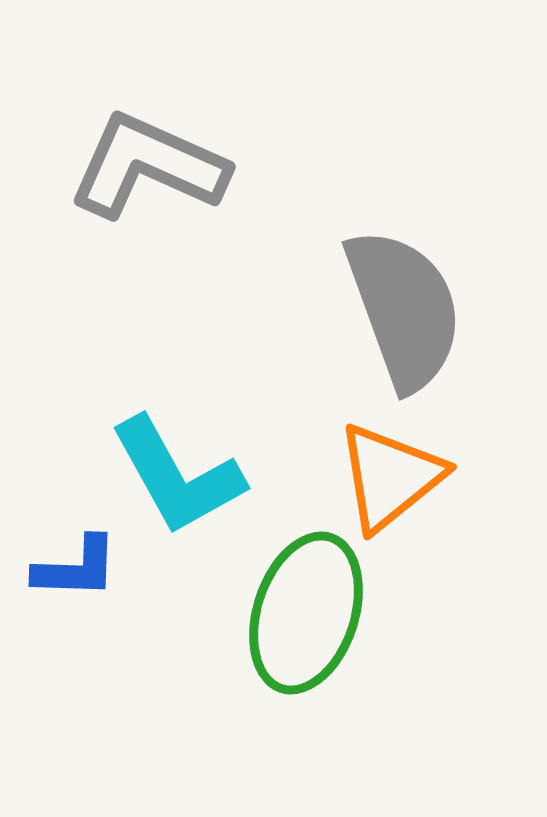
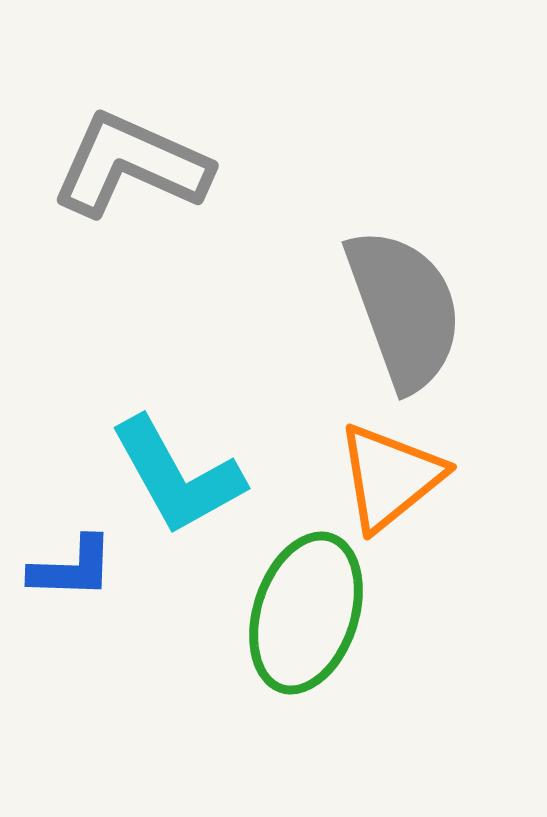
gray L-shape: moved 17 px left, 1 px up
blue L-shape: moved 4 px left
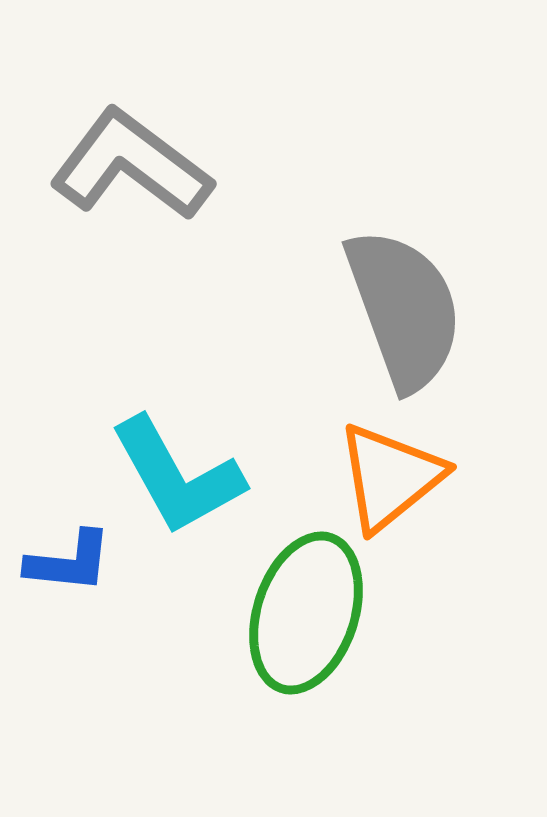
gray L-shape: rotated 13 degrees clockwise
blue L-shape: moved 3 px left, 6 px up; rotated 4 degrees clockwise
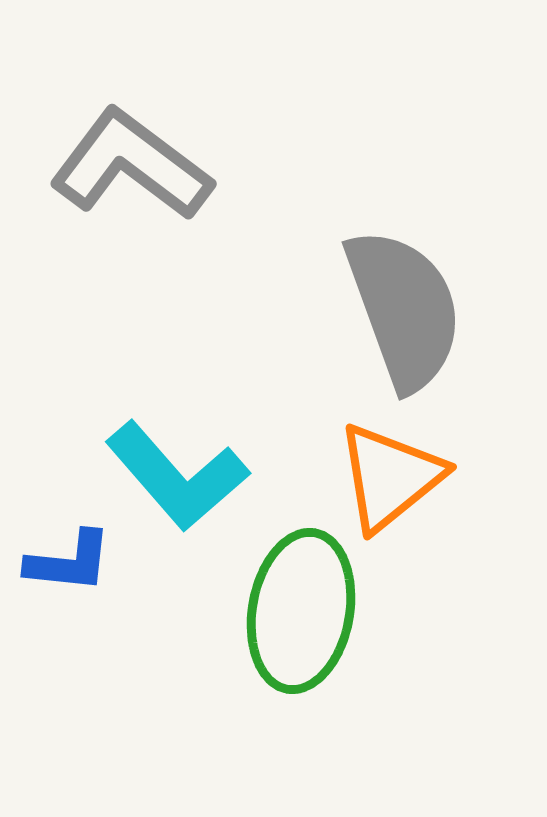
cyan L-shape: rotated 12 degrees counterclockwise
green ellipse: moved 5 px left, 2 px up; rotated 8 degrees counterclockwise
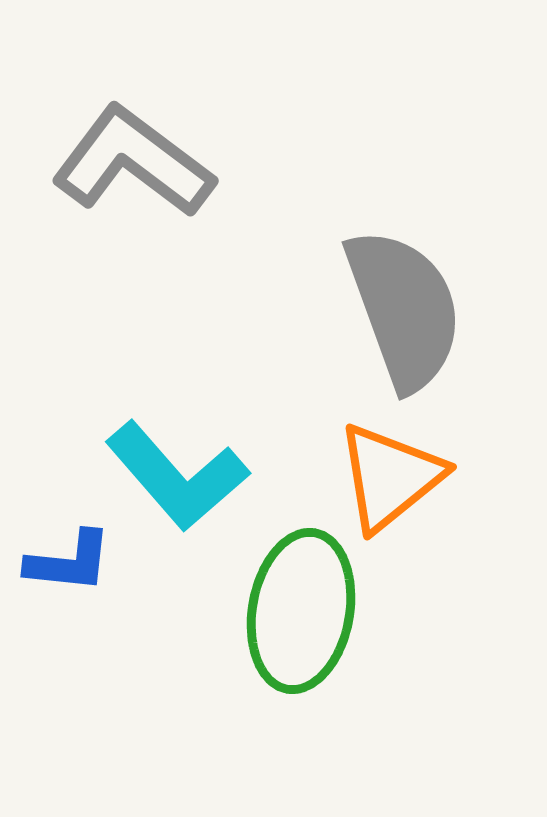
gray L-shape: moved 2 px right, 3 px up
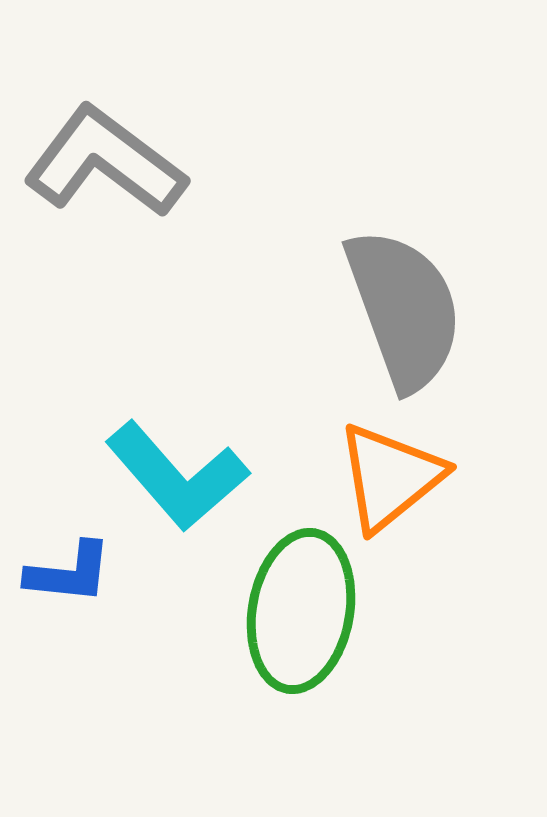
gray L-shape: moved 28 px left
blue L-shape: moved 11 px down
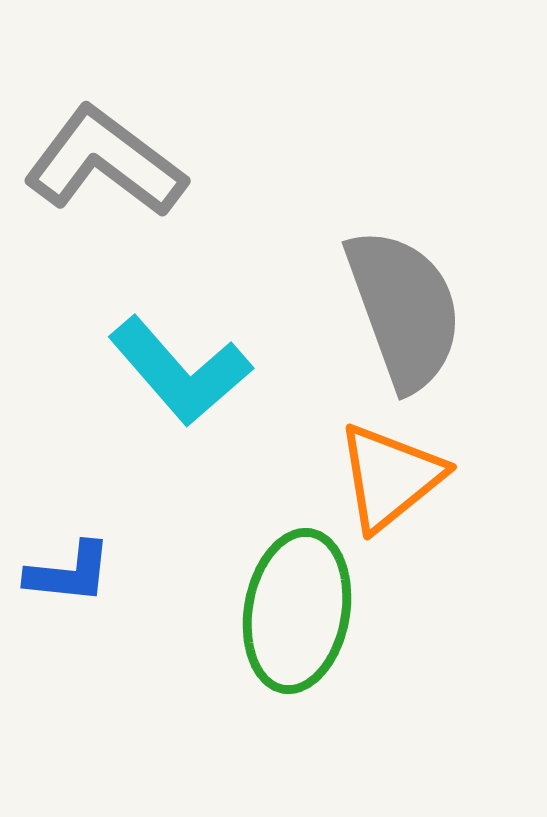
cyan L-shape: moved 3 px right, 105 px up
green ellipse: moved 4 px left
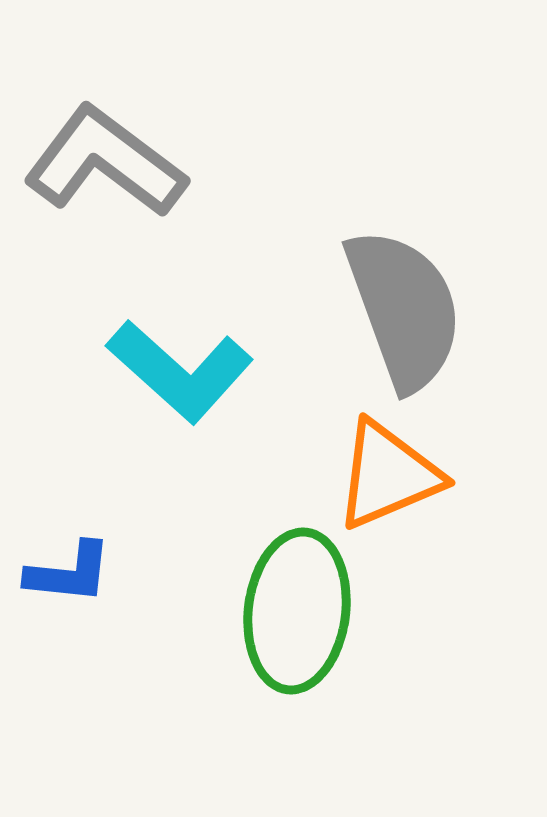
cyan L-shape: rotated 7 degrees counterclockwise
orange triangle: moved 2 px left, 2 px up; rotated 16 degrees clockwise
green ellipse: rotated 3 degrees counterclockwise
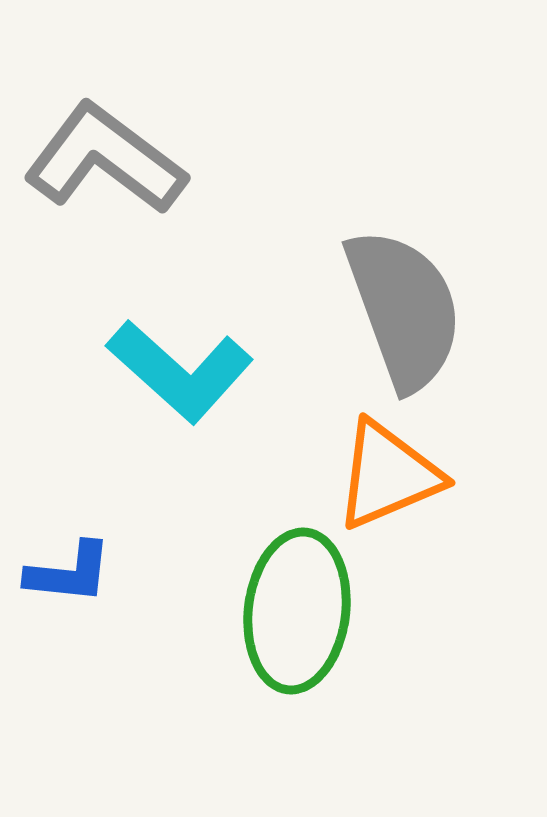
gray L-shape: moved 3 px up
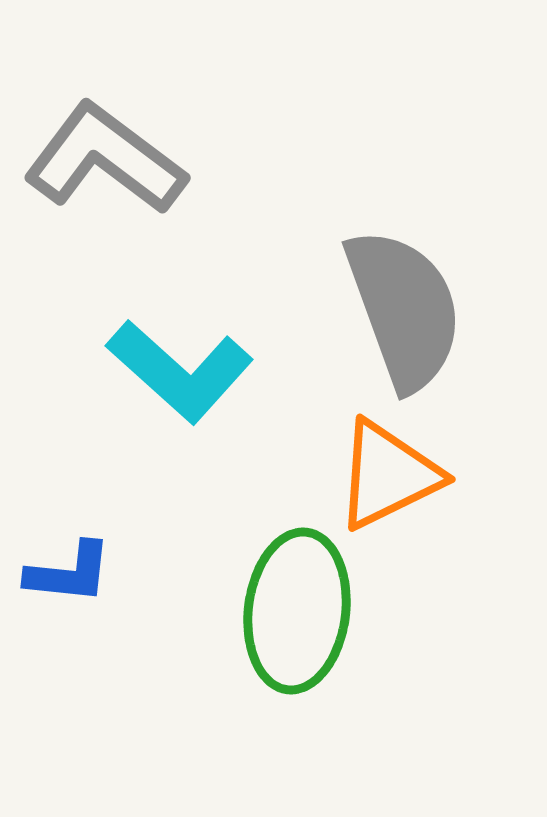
orange triangle: rotated 3 degrees counterclockwise
